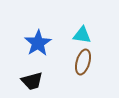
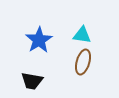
blue star: moved 1 px right, 3 px up
black trapezoid: rotated 25 degrees clockwise
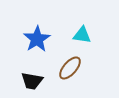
blue star: moved 2 px left, 1 px up
brown ellipse: moved 13 px left, 6 px down; rotated 25 degrees clockwise
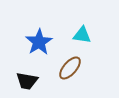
blue star: moved 2 px right, 3 px down
black trapezoid: moved 5 px left
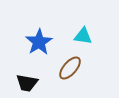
cyan triangle: moved 1 px right, 1 px down
black trapezoid: moved 2 px down
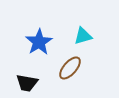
cyan triangle: rotated 24 degrees counterclockwise
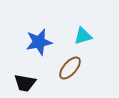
blue star: rotated 20 degrees clockwise
black trapezoid: moved 2 px left
